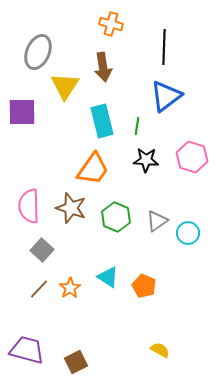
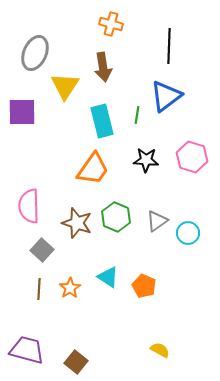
black line: moved 5 px right, 1 px up
gray ellipse: moved 3 px left, 1 px down
green line: moved 11 px up
brown star: moved 6 px right, 15 px down
brown line: rotated 40 degrees counterclockwise
brown square: rotated 25 degrees counterclockwise
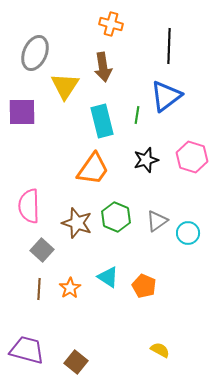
black star: rotated 20 degrees counterclockwise
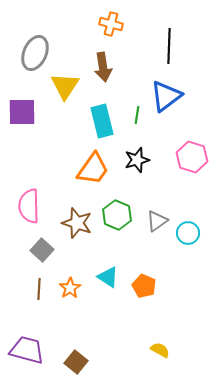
black star: moved 9 px left
green hexagon: moved 1 px right, 2 px up
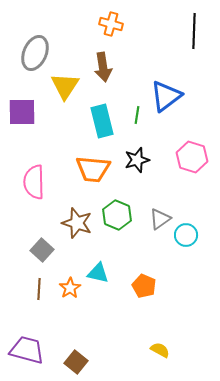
black line: moved 25 px right, 15 px up
orange trapezoid: rotated 60 degrees clockwise
pink semicircle: moved 5 px right, 24 px up
gray triangle: moved 3 px right, 2 px up
cyan circle: moved 2 px left, 2 px down
cyan triangle: moved 10 px left, 4 px up; rotated 20 degrees counterclockwise
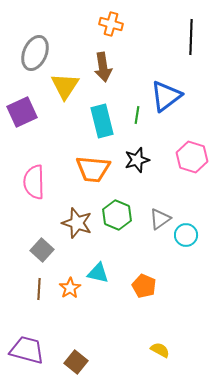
black line: moved 3 px left, 6 px down
purple square: rotated 24 degrees counterclockwise
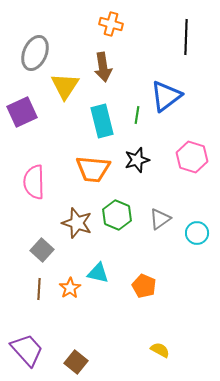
black line: moved 5 px left
cyan circle: moved 11 px right, 2 px up
purple trapezoid: rotated 33 degrees clockwise
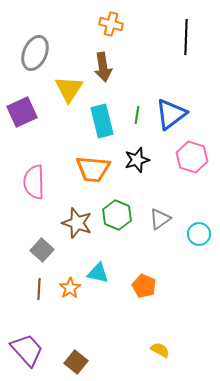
yellow triangle: moved 4 px right, 3 px down
blue triangle: moved 5 px right, 18 px down
cyan circle: moved 2 px right, 1 px down
